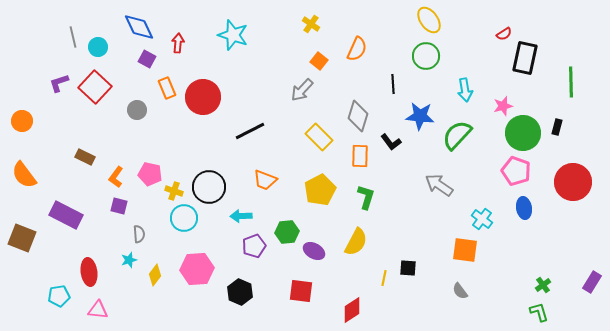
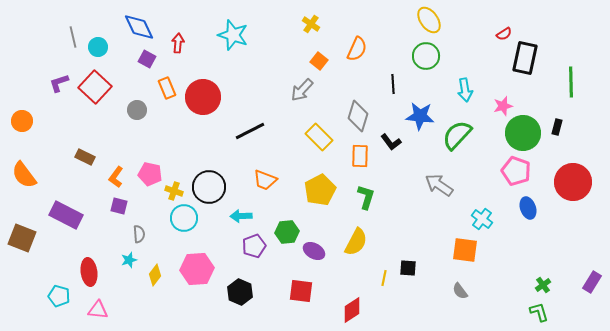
blue ellipse at (524, 208): moved 4 px right; rotated 10 degrees counterclockwise
cyan pentagon at (59, 296): rotated 25 degrees clockwise
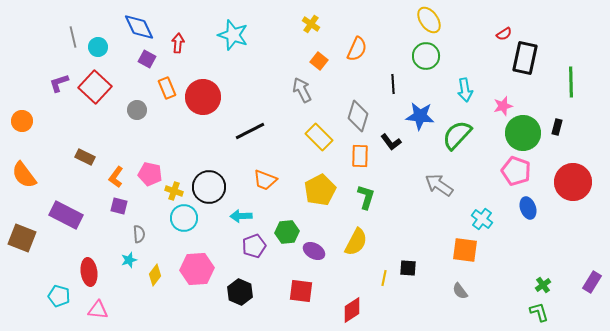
gray arrow at (302, 90): rotated 110 degrees clockwise
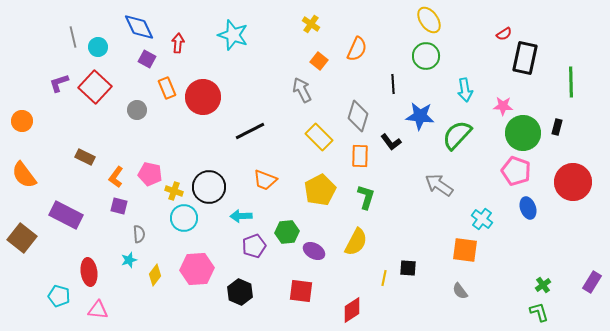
pink star at (503, 106): rotated 18 degrees clockwise
brown square at (22, 238): rotated 16 degrees clockwise
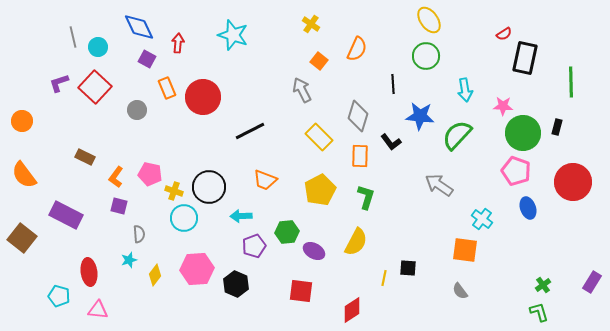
black hexagon at (240, 292): moved 4 px left, 8 px up
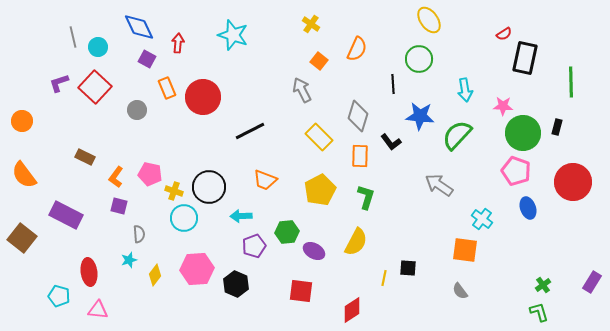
green circle at (426, 56): moved 7 px left, 3 px down
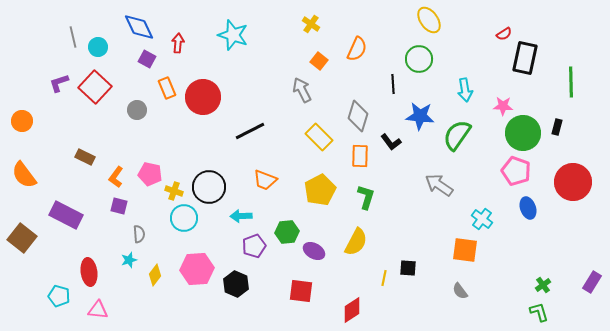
green semicircle at (457, 135): rotated 8 degrees counterclockwise
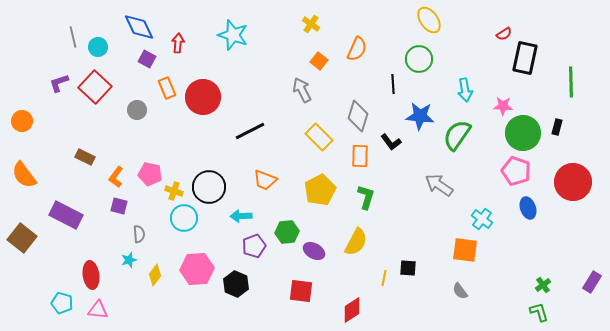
red ellipse at (89, 272): moved 2 px right, 3 px down
cyan pentagon at (59, 296): moved 3 px right, 7 px down
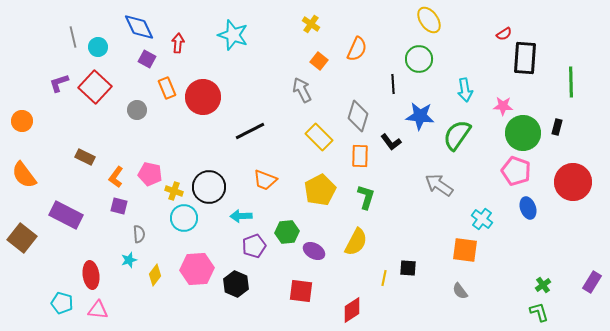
black rectangle at (525, 58): rotated 8 degrees counterclockwise
